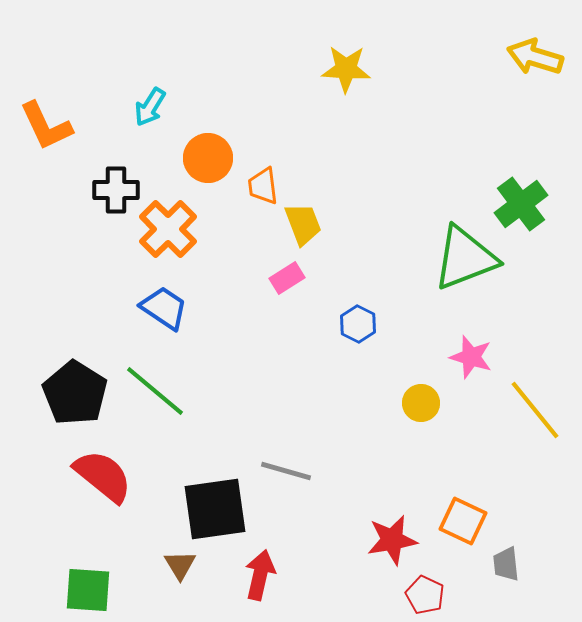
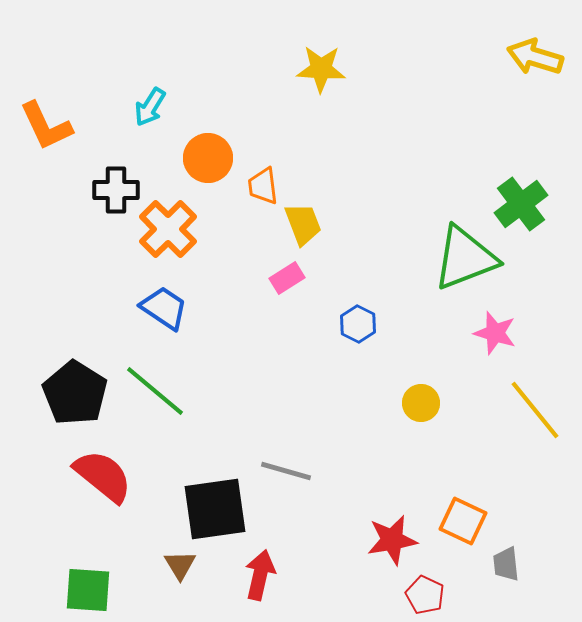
yellow star: moved 25 px left
pink star: moved 24 px right, 24 px up
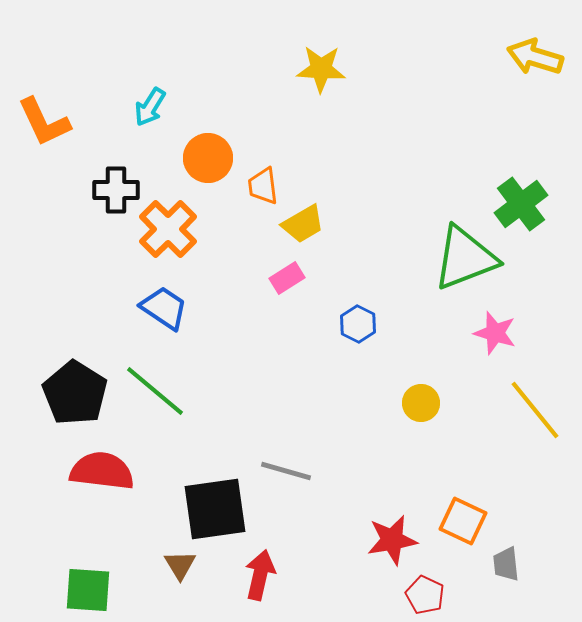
orange L-shape: moved 2 px left, 4 px up
yellow trapezoid: rotated 81 degrees clockwise
red semicircle: moved 1 px left, 5 px up; rotated 32 degrees counterclockwise
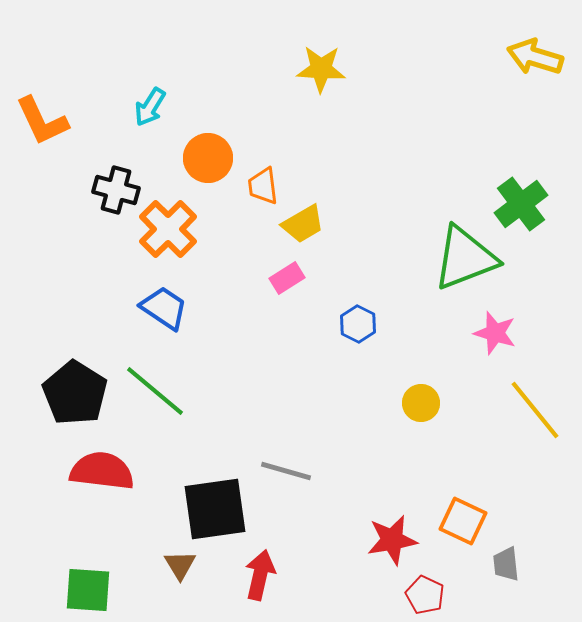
orange L-shape: moved 2 px left, 1 px up
black cross: rotated 15 degrees clockwise
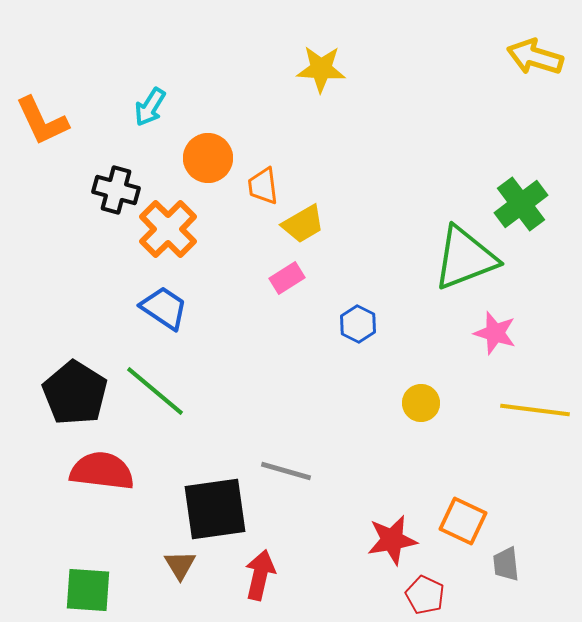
yellow line: rotated 44 degrees counterclockwise
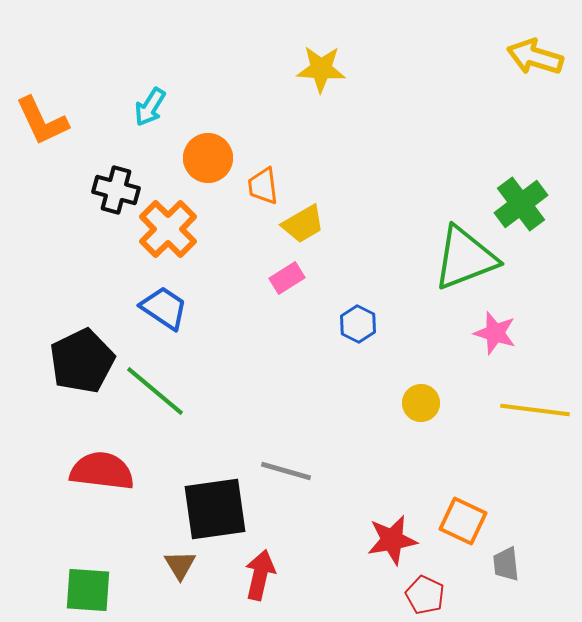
black pentagon: moved 7 px right, 32 px up; rotated 14 degrees clockwise
